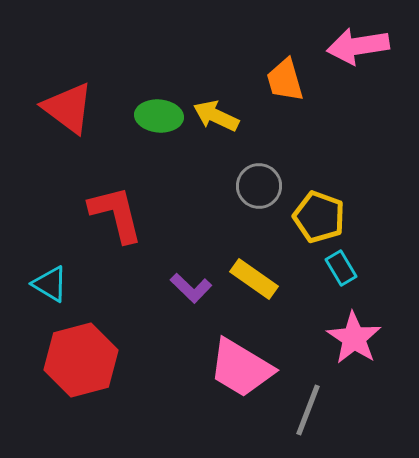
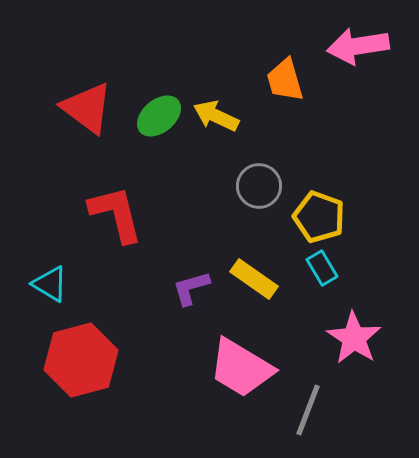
red triangle: moved 19 px right
green ellipse: rotated 45 degrees counterclockwise
cyan rectangle: moved 19 px left
purple L-shape: rotated 120 degrees clockwise
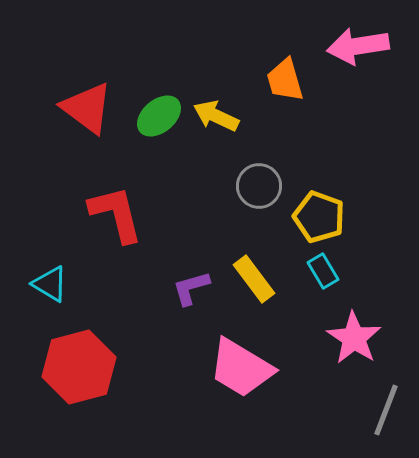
cyan rectangle: moved 1 px right, 3 px down
yellow rectangle: rotated 18 degrees clockwise
red hexagon: moved 2 px left, 7 px down
gray line: moved 78 px right
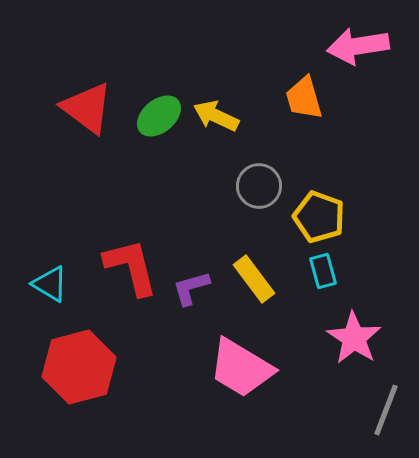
orange trapezoid: moved 19 px right, 18 px down
red L-shape: moved 15 px right, 53 px down
cyan rectangle: rotated 16 degrees clockwise
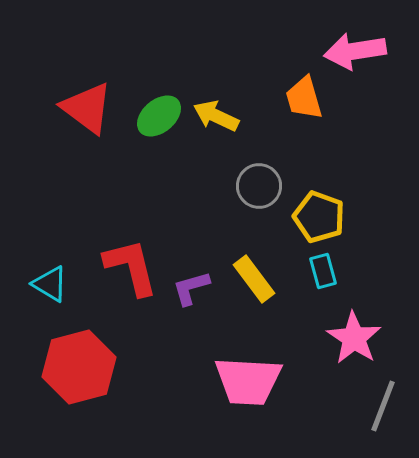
pink arrow: moved 3 px left, 5 px down
pink trapezoid: moved 7 px right, 13 px down; rotated 28 degrees counterclockwise
gray line: moved 3 px left, 4 px up
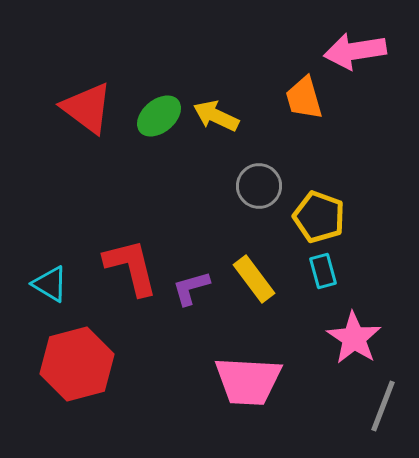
red hexagon: moved 2 px left, 3 px up
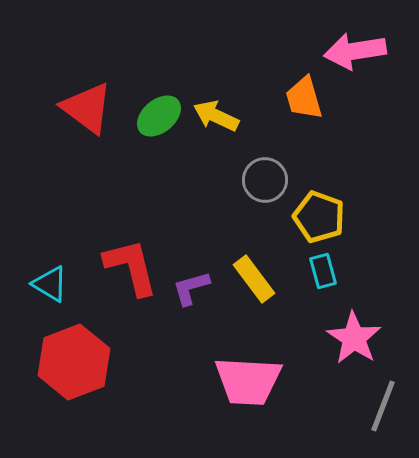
gray circle: moved 6 px right, 6 px up
red hexagon: moved 3 px left, 2 px up; rotated 6 degrees counterclockwise
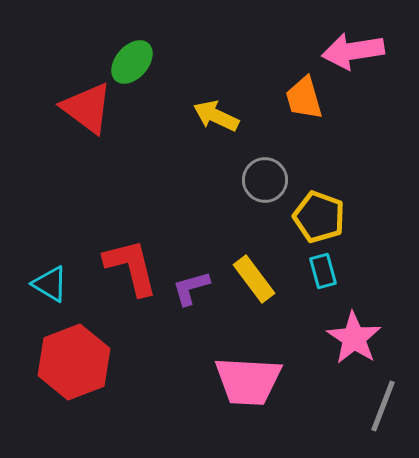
pink arrow: moved 2 px left
green ellipse: moved 27 px left, 54 px up; rotated 9 degrees counterclockwise
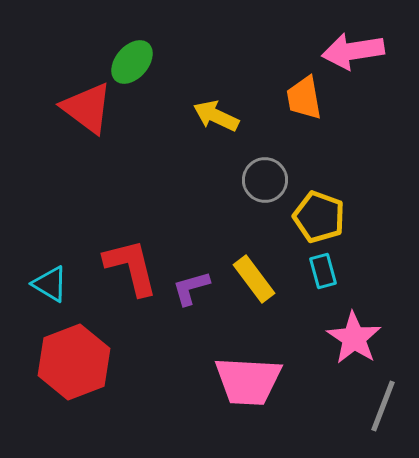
orange trapezoid: rotated 6 degrees clockwise
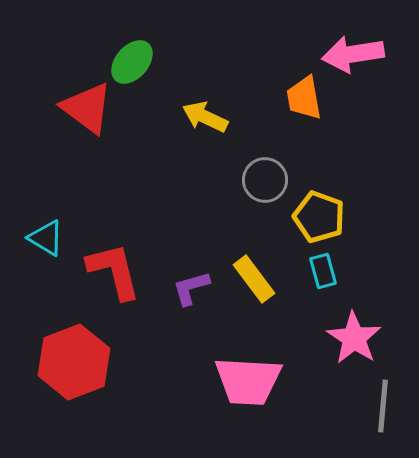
pink arrow: moved 3 px down
yellow arrow: moved 11 px left, 1 px down
red L-shape: moved 17 px left, 4 px down
cyan triangle: moved 4 px left, 46 px up
gray line: rotated 16 degrees counterclockwise
